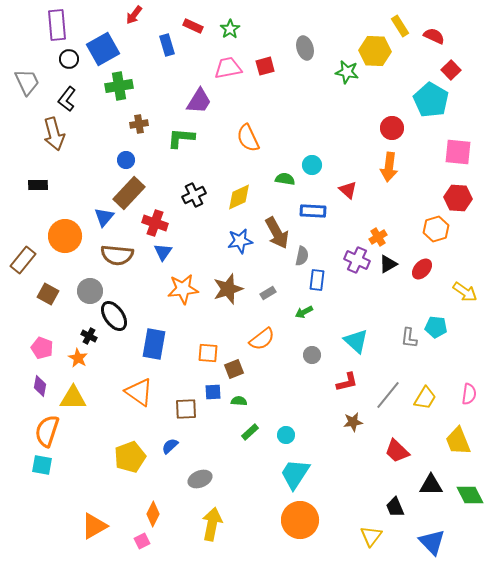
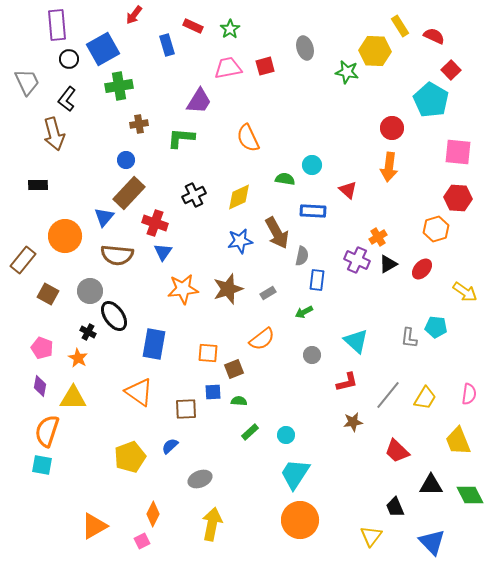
black cross at (89, 336): moved 1 px left, 4 px up
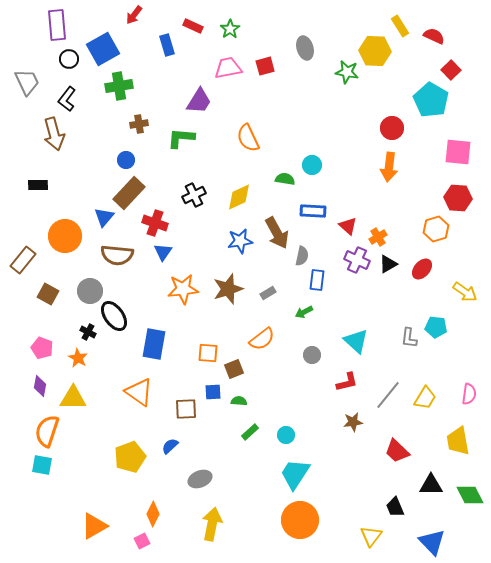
red triangle at (348, 190): moved 36 px down
yellow trapezoid at (458, 441): rotated 12 degrees clockwise
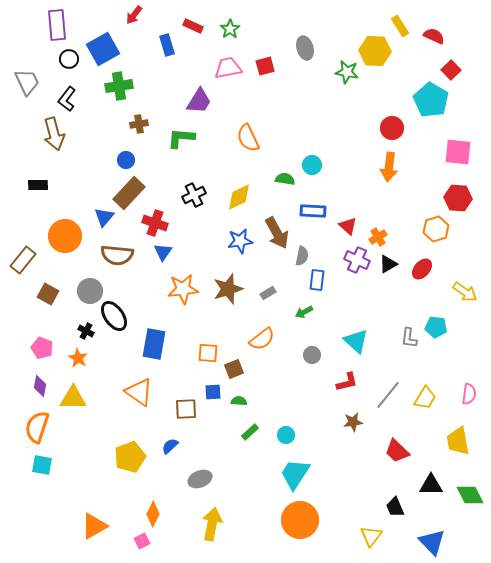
black cross at (88, 332): moved 2 px left, 1 px up
orange semicircle at (47, 431): moved 10 px left, 4 px up
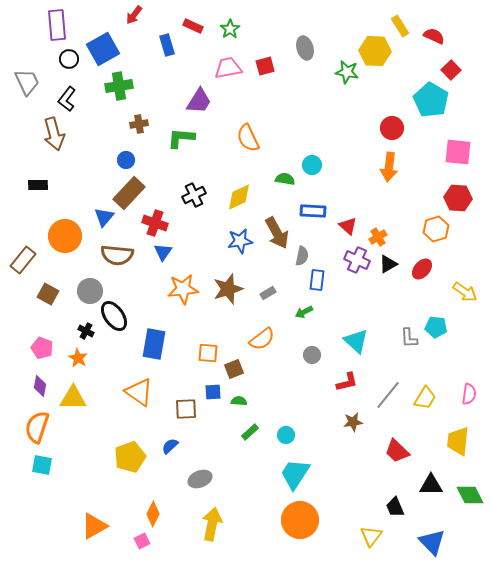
gray L-shape at (409, 338): rotated 10 degrees counterclockwise
yellow trapezoid at (458, 441): rotated 16 degrees clockwise
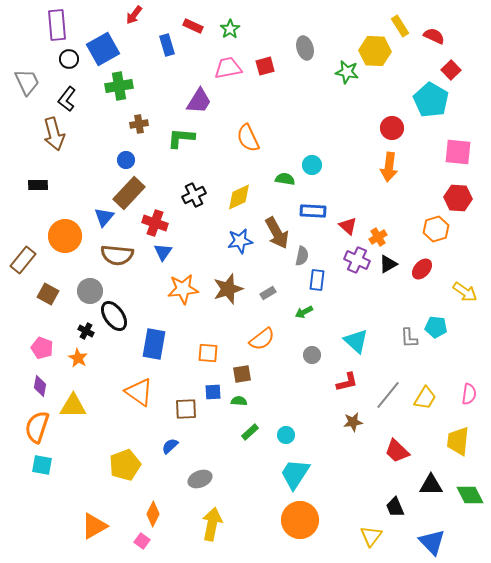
brown square at (234, 369): moved 8 px right, 5 px down; rotated 12 degrees clockwise
yellow triangle at (73, 398): moved 8 px down
yellow pentagon at (130, 457): moved 5 px left, 8 px down
pink square at (142, 541): rotated 28 degrees counterclockwise
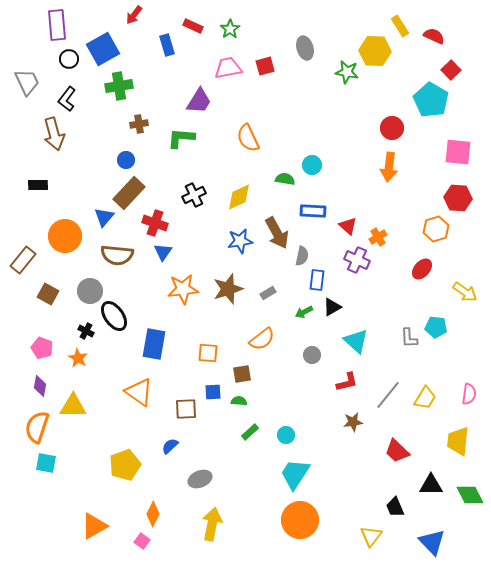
black triangle at (388, 264): moved 56 px left, 43 px down
cyan square at (42, 465): moved 4 px right, 2 px up
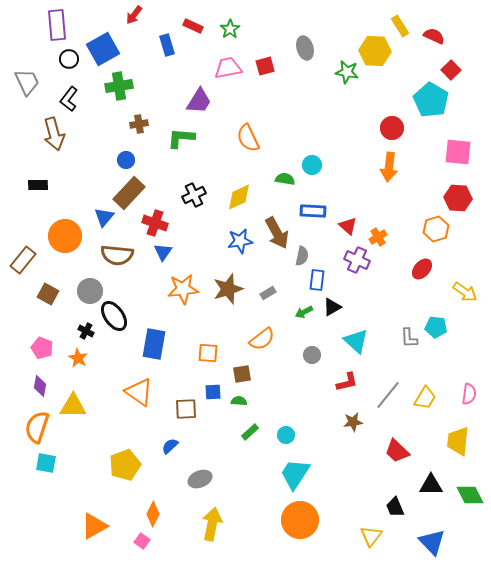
black L-shape at (67, 99): moved 2 px right
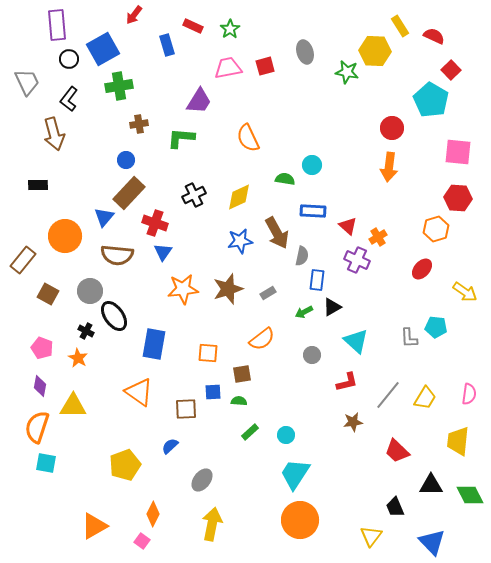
gray ellipse at (305, 48): moved 4 px down
gray ellipse at (200, 479): moved 2 px right, 1 px down; rotated 30 degrees counterclockwise
